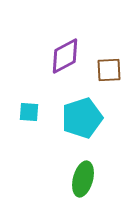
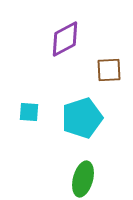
purple diamond: moved 17 px up
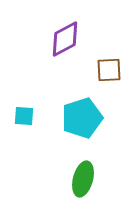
cyan square: moved 5 px left, 4 px down
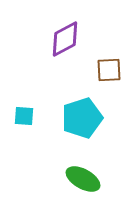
green ellipse: rotated 76 degrees counterclockwise
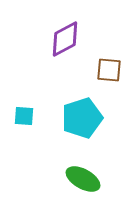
brown square: rotated 8 degrees clockwise
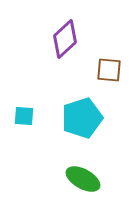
purple diamond: rotated 15 degrees counterclockwise
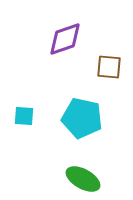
purple diamond: rotated 24 degrees clockwise
brown square: moved 3 px up
cyan pentagon: rotated 30 degrees clockwise
